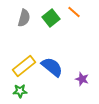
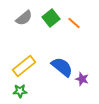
orange line: moved 11 px down
gray semicircle: rotated 36 degrees clockwise
blue semicircle: moved 10 px right
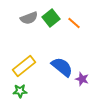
gray semicircle: moved 5 px right; rotated 18 degrees clockwise
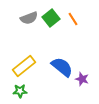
orange line: moved 1 px left, 4 px up; rotated 16 degrees clockwise
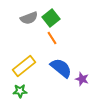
orange line: moved 21 px left, 19 px down
blue semicircle: moved 1 px left, 1 px down
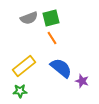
green square: rotated 24 degrees clockwise
purple star: moved 2 px down
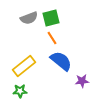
blue semicircle: moved 7 px up
purple star: rotated 24 degrees counterclockwise
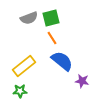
blue semicircle: moved 1 px right
purple star: rotated 16 degrees clockwise
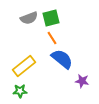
blue semicircle: moved 2 px up
